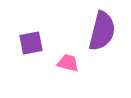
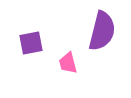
pink trapezoid: rotated 120 degrees counterclockwise
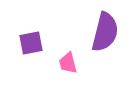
purple semicircle: moved 3 px right, 1 px down
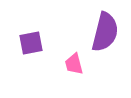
pink trapezoid: moved 6 px right, 1 px down
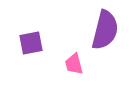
purple semicircle: moved 2 px up
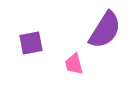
purple semicircle: rotated 18 degrees clockwise
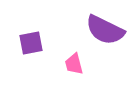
purple semicircle: rotated 84 degrees clockwise
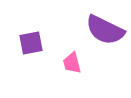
pink trapezoid: moved 2 px left, 1 px up
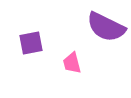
purple semicircle: moved 1 px right, 3 px up
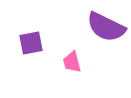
pink trapezoid: moved 1 px up
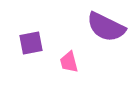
pink trapezoid: moved 3 px left
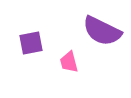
purple semicircle: moved 4 px left, 4 px down
